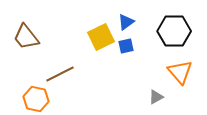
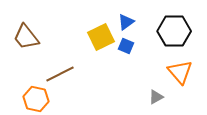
blue square: rotated 35 degrees clockwise
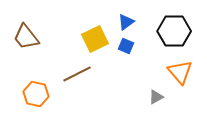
yellow square: moved 6 px left, 2 px down
brown line: moved 17 px right
orange hexagon: moved 5 px up
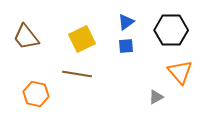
black hexagon: moved 3 px left, 1 px up
yellow square: moved 13 px left
blue square: rotated 28 degrees counterclockwise
brown line: rotated 36 degrees clockwise
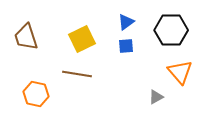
brown trapezoid: rotated 20 degrees clockwise
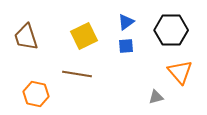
yellow square: moved 2 px right, 3 px up
gray triangle: rotated 14 degrees clockwise
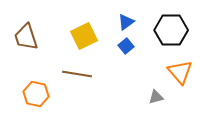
blue square: rotated 35 degrees counterclockwise
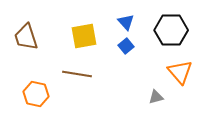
blue triangle: rotated 36 degrees counterclockwise
yellow square: rotated 16 degrees clockwise
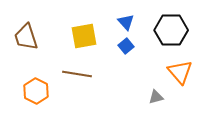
orange hexagon: moved 3 px up; rotated 15 degrees clockwise
